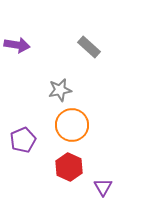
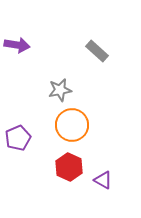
gray rectangle: moved 8 px right, 4 px down
purple pentagon: moved 5 px left, 2 px up
purple triangle: moved 7 px up; rotated 30 degrees counterclockwise
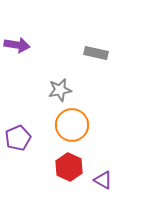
gray rectangle: moved 1 px left, 2 px down; rotated 30 degrees counterclockwise
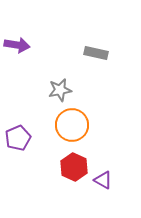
red hexagon: moved 5 px right
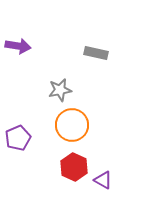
purple arrow: moved 1 px right, 1 px down
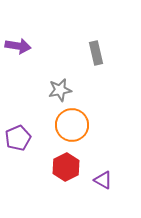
gray rectangle: rotated 65 degrees clockwise
red hexagon: moved 8 px left; rotated 8 degrees clockwise
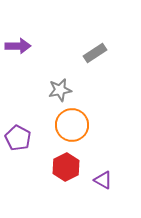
purple arrow: rotated 10 degrees counterclockwise
gray rectangle: moved 1 px left; rotated 70 degrees clockwise
purple pentagon: rotated 20 degrees counterclockwise
